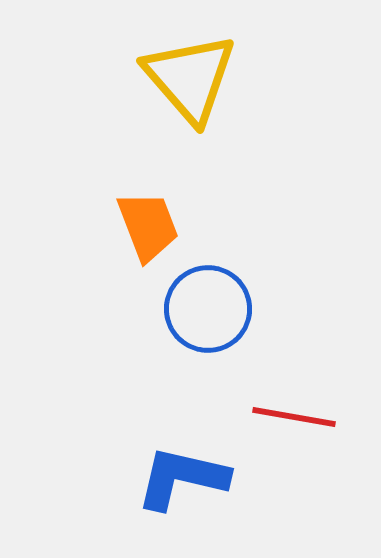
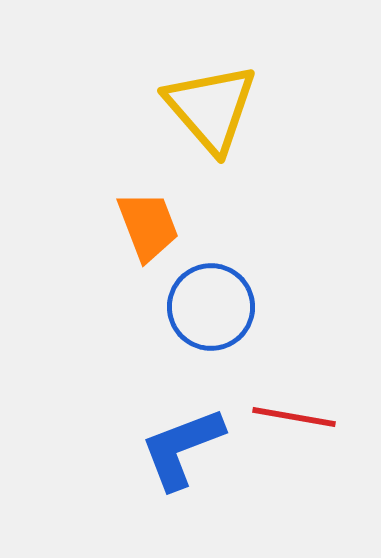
yellow triangle: moved 21 px right, 30 px down
blue circle: moved 3 px right, 2 px up
blue L-shape: moved 30 px up; rotated 34 degrees counterclockwise
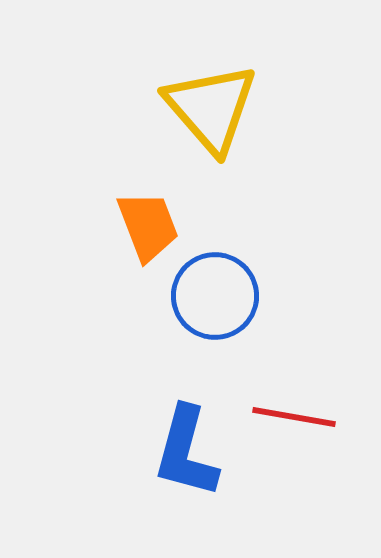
blue circle: moved 4 px right, 11 px up
blue L-shape: moved 4 px right, 4 px down; rotated 54 degrees counterclockwise
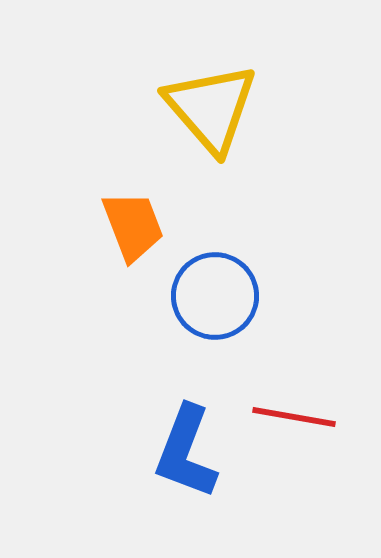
orange trapezoid: moved 15 px left
blue L-shape: rotated 6 degrees clockwise
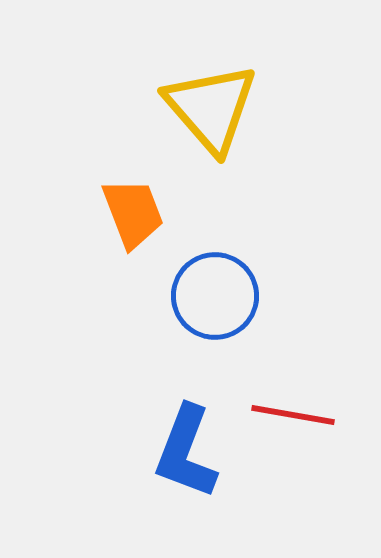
orange trapezoid: moved 13 px up
red line: moved 1 px left, 2 px up
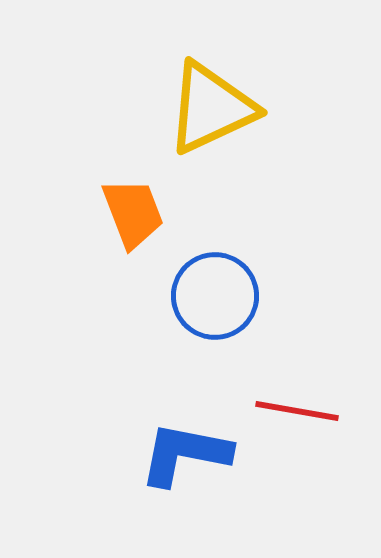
yellow triangle: rotated 46 degrees clockwise
red line: moved 4 px right, 4 px up
blue L-shape: moved 1 px left, 2 px down; rotated 80 degrees clockwise
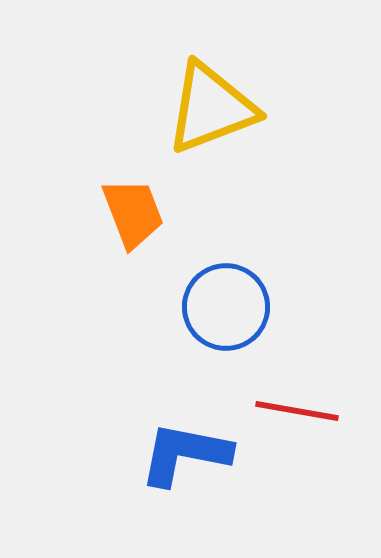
yellow triangle: rotated 4 degrees clockwise
blue circle: moved 11 px right, 11 px down
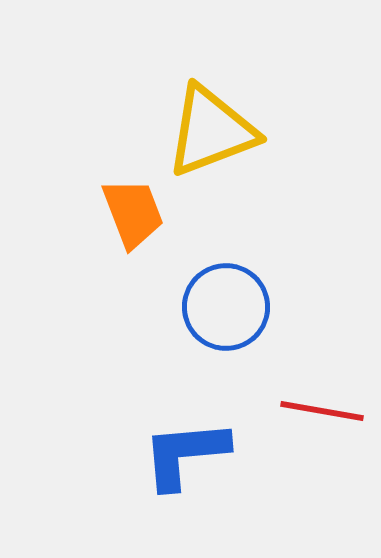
yellow triangle: moved 23 px down
red line: moved 25 px right
blue L-shape: rotated 16 degrees counterclockwise
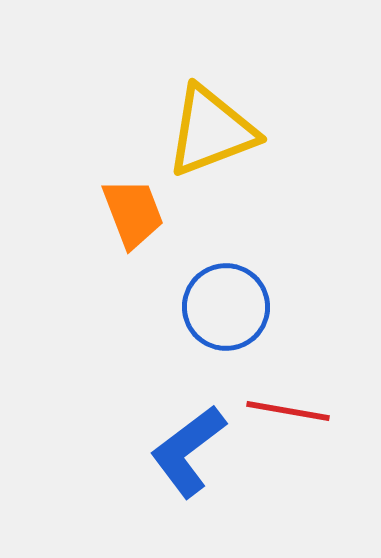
red line: moved 34 px left
blue L-shape: moved 3 px right, 3 px up; rotated 32 degrees counterclockwise
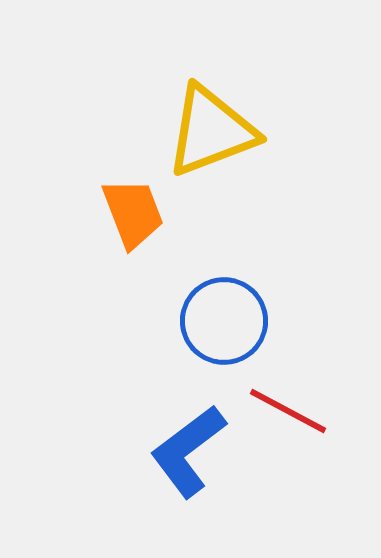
blue circle: moved 2 px left, 14 px down
red line: rotated 18 degrees clockwise
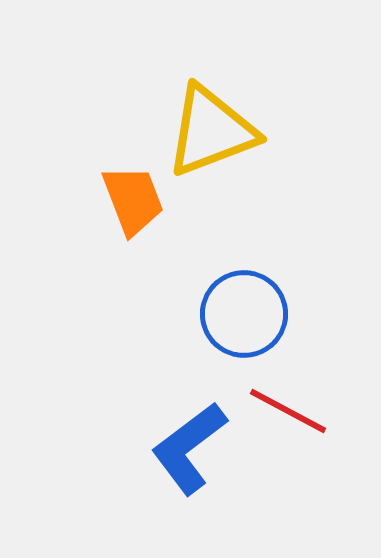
orange trapezoid: moved 13 px up
blue circle: moved 20 px right, 7 px up
blue L-shape: moved 1 px right, 3 px up
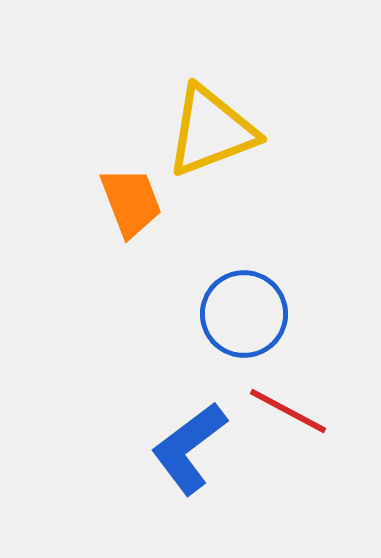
orange trapezoid: moved 2 px left, 2 px down
